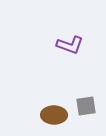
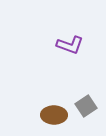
gray square: rotated 25 degrees counterclockwise
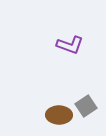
brown ellipse: moved 5 px right
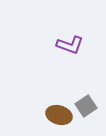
brown ellipse: rotated 15 degrees clockwise
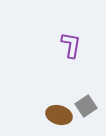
purple L-shape: moved 1 px right; rotated 100 degrees counterclockwise
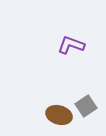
purple L-shape: rotated 80 degrees counterclockwise
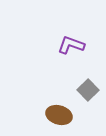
gray square: moved 2 px right, 16 px up; rotated 10 degrees counterclockwise
